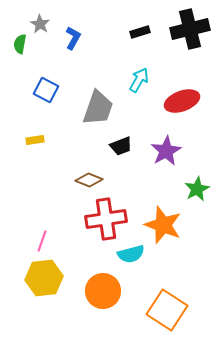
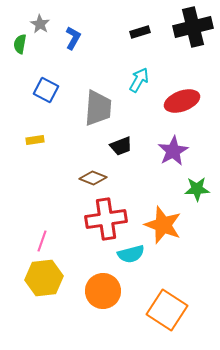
black cross: moved 3 px right, 2 px up
gray trapezoid: rotated 15 degrees counterclockwise
purple star: moved 7 px right
brown diamond: moved 4 px right, 2 px up
green star: rotated 25 degrees clockwise
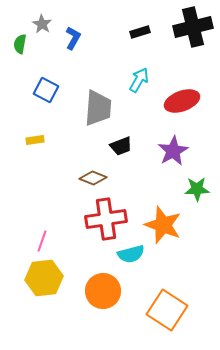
gray star: moved 2 px right
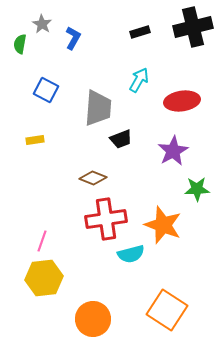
red ellipse: rotated 12 degrees clockwise
black trapezoid: moved 7 px up
orange circle: moved 10 px left, 28 px down
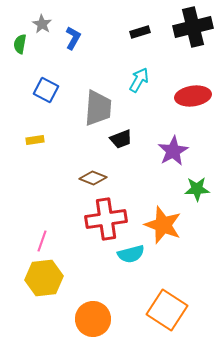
red ellipse: moved 11 px right, 5 px up
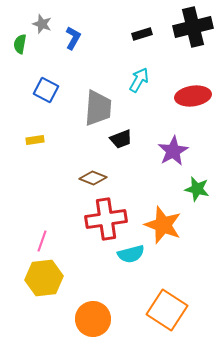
gray star: rotated 12 degrees counterclockwise
black rectangle: moved 2 px right, 2 px down
green star: rotated 15 degrees clockwise
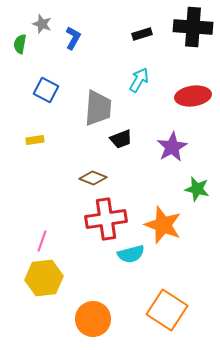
black cross: rotated 18 degrees clockwise
purple star: moved 1 px left, 4 px up
